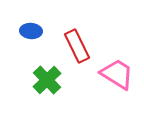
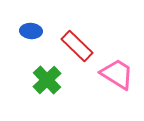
red rectangle: rotated 20 degrees counterclockwise
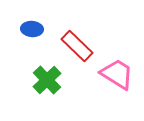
blue ellipse: moved 1 px right, 2 px up
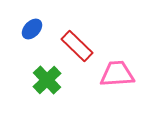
blue ellipse: rotated 50 degrees counterclockwise
pink trapezoid: rotated 36 degrees counterclockwise
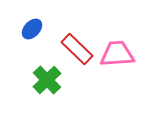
red rectangle: moved 3 px down
pink trapezoid: moved 20 px up
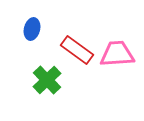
blue ellipse: rotated 30 degrees counterclockwise
red rectangle: moved 1 px down; rotated 8 degrees counterclockwise
